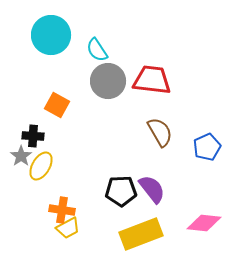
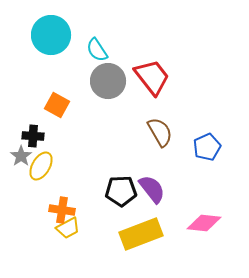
red trapezoid: moved 3 px up; rotated 45 degrees clockwise
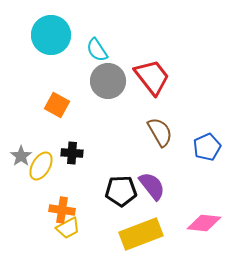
black cross: moved 39 px right, 17 px down
purple semicircle: moved 3 px up
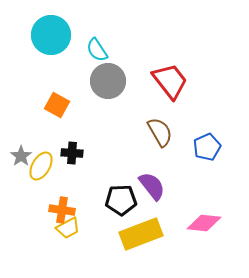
red trapezoid: moved 18 px right, 4 px down
black pentagon: moved 9 px down
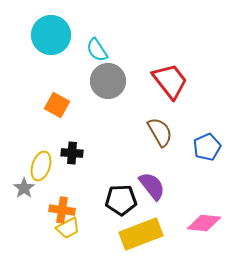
gray star: moved 3 px right, 32 px down
yellow ellipse: rotated 12 degrees counterclockwise
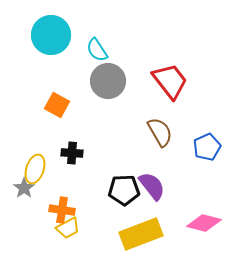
yellow ellipse: moved 6 px left, 3 px down
black pentagon: moved 3 px right, 10 px up
pink diamond: rotated 8 degrees clockwise
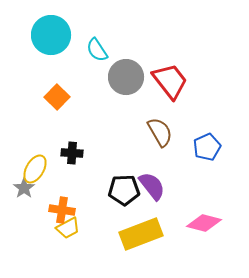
gray circle: moved 18 px right, 4 px up
orange square: moved 8 px up; rotated 15 degrees clockwise
yellow ellipse: rotated 12 degrees clockwise
